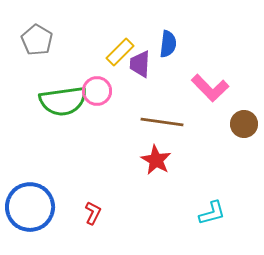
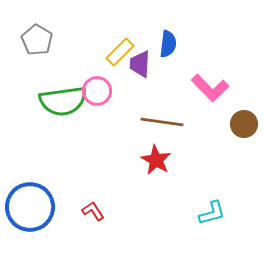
red L-shape: moved 2 px up; rotated 60 degrees counterclockwise
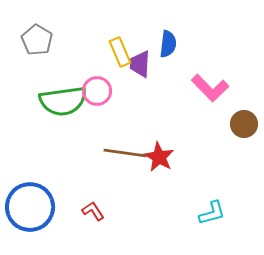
yellow rectangle: rotated 68 degrees counterclockwise
brown line: moved 37 px left, 31 px down
red star: moved 3 px right, 3 px up
